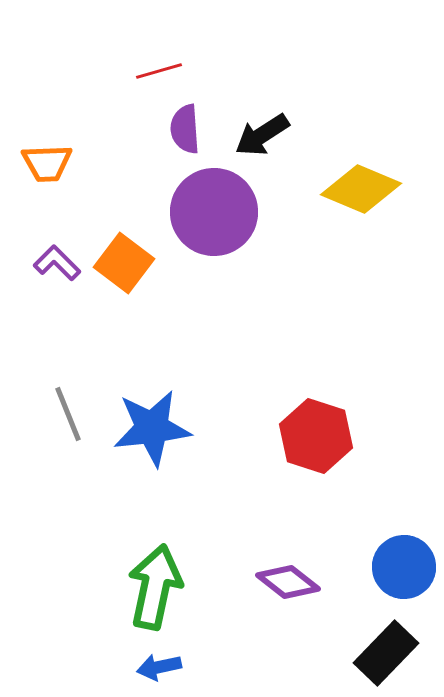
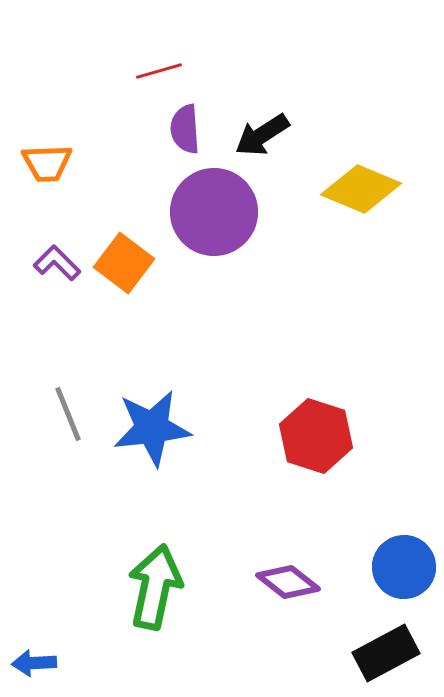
black rectangle: rotated 18 degrees clockwise
blue arrow: moved 125 px left, 4 px up; rotated 9 degrees clockwise
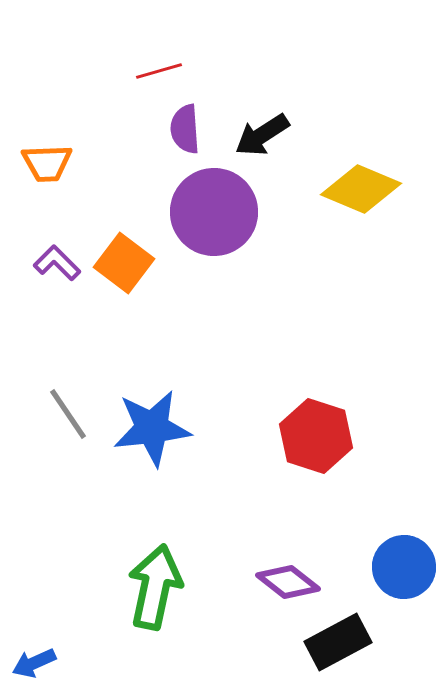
gray line: rotated 12 degrees counterclockwise
black rectangle: moved 48 px left, 11 px up
blue arrow: rotated 21 degrees counterclockwise
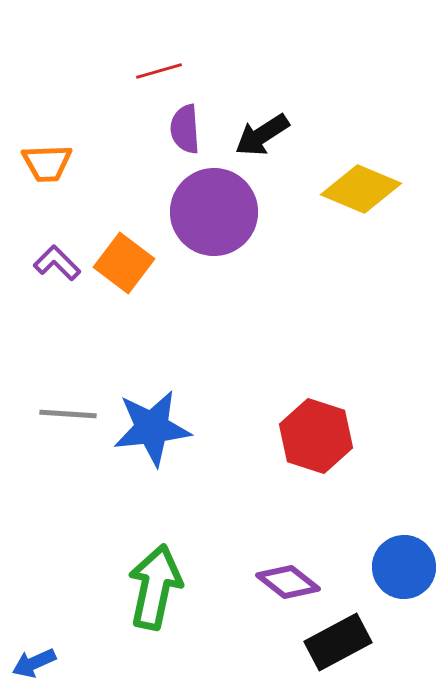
gray line: rotated 52 degrees counterclockwise
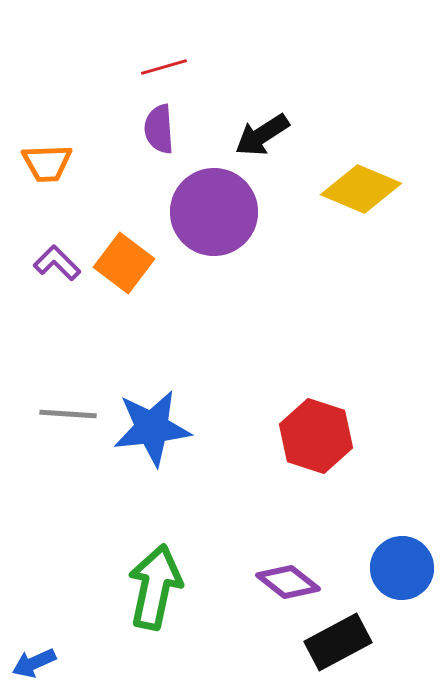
red line: moved 5 px right, 4 px up
purple semicircle: moved 26 px left
blue circle: moved 2 px left, 1 px down
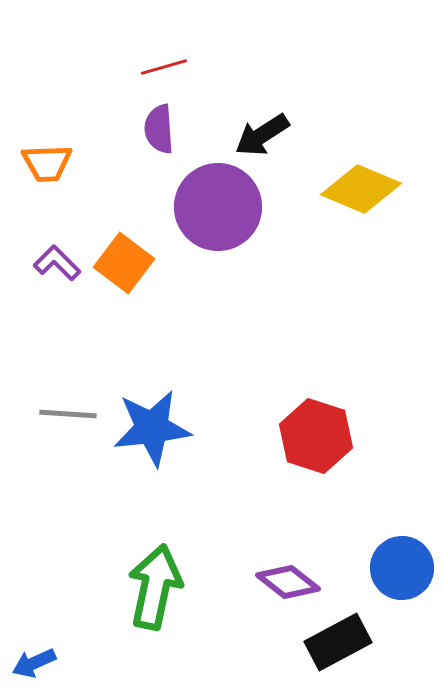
purple circle: moved 4 px right, 5 px up
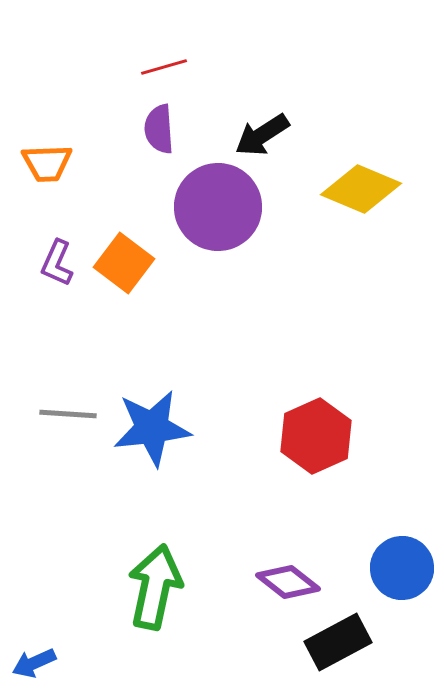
purple L-shape: rotated 111 degrees counterclockwise
red hexagon: rotated 18 degrees clockwise
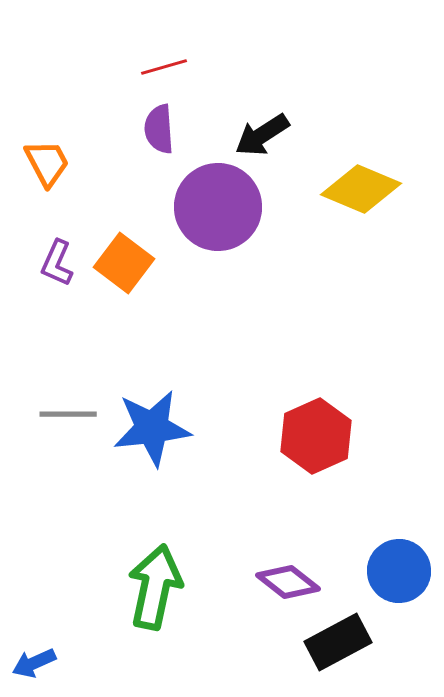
orange trapezoid: rotated 116 degrees counterclockwise
gray line: rotated 4 degrees counterclockwise
blue circle: moved 3 px left, 3 px down
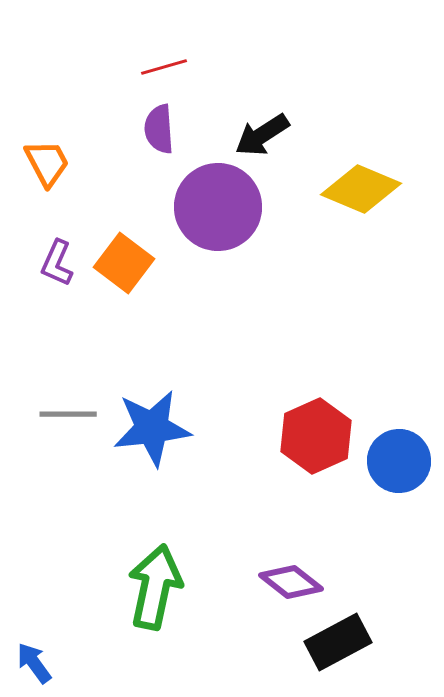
blue circle: moved 110 px up
purple diamond: moved 3 px right
blue arrow: rotated 78 degrees clockwise
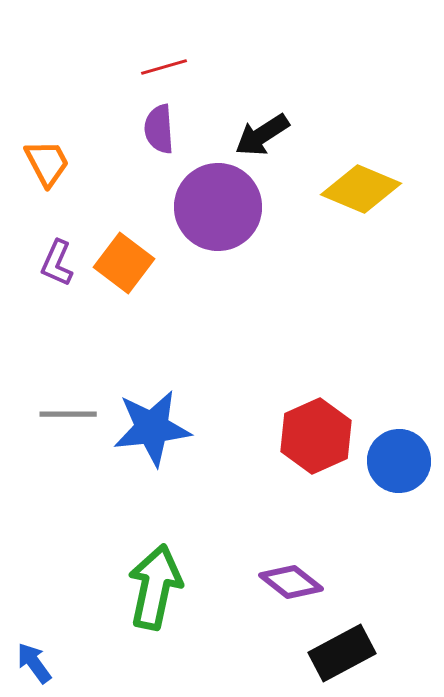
black rectangle: moved 4 px right, 11 px down
